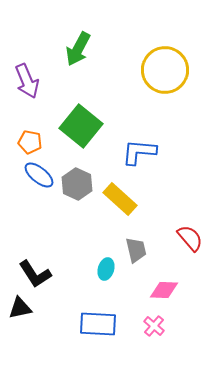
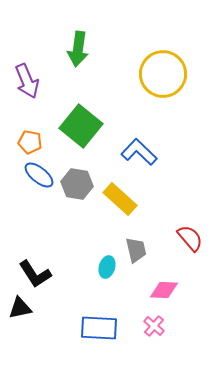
green arrow: rotated 20 degrees counterclockwise
yellow circle: moved 2 px left, 4 px down
blue L-shape: rotated 39 degrees clockwise
gray hexagon: rotated 16 degrees counterclockwise
cyan ellipse: moved 1 px right, 2 px up
blue rectangle: moved 1 px right, 4 px down
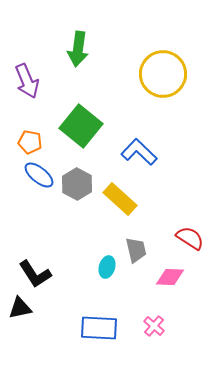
gray hexagon: rotated 20 degrees clockwise
red semicircle: rotated 16 degrees counterclockwise
pink diamond: moved 6 px right, 13 px up
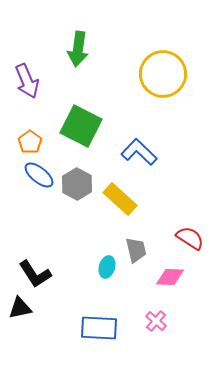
green square: rotated 12 degrees counterclockwise
orange pentagon: rotated 25 degrees clockwise
pink cross: moved 2 px right, 5 px up
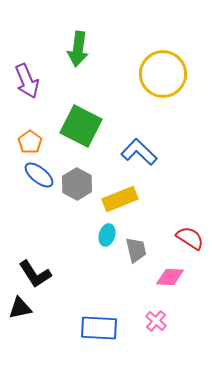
yellow rectangle: rotated 64 degrees counterclockwise
cyan ellipse: moved 32 px up
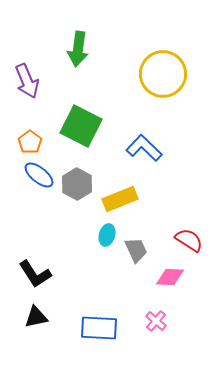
blue L-shape: moved 5 px right, 4 px up
red semicircle: moved 1 px left, 2 px down
gray trapezoid: rotated 12 degrees counterclockwise
black triangle: moved 16 px right, 9 px down
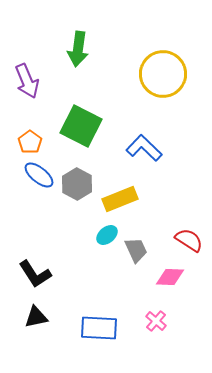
cyan ellipse: rotated 35 degrees clockwise
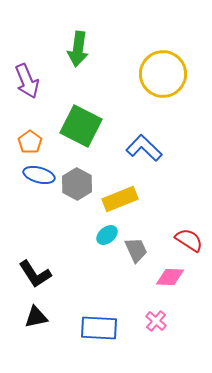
blue ellipse: rotated 24 degrees counterclockwise
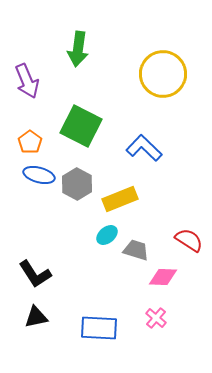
gray trapezoid: rotated 48 degrees counterclockwise
pink diamond: moved 7 px left
pink cross: moved 3 px up
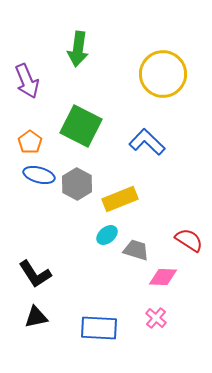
blue L-shape: moved 3 px right, 6 px up
